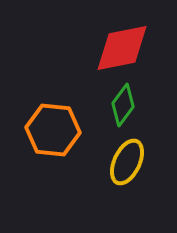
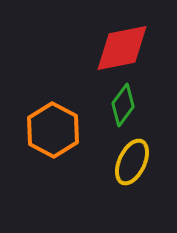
orange hexagon: rotated 22 degrees clockwise
yellow ellipse: moved 5 px right
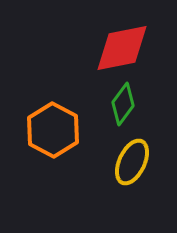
green diamond: moved 1 px up
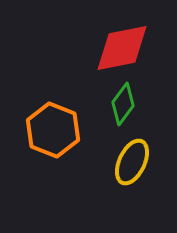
orange hexagon: rotated 6 degrees counterclockwise
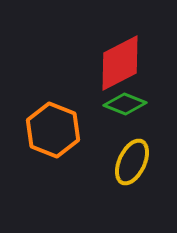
red diamond: moved 2 px left, 15 px down; rotated 16 degrees counterclockwise
green diamond: moved 2 px right; rotated 75 degrees clockwise
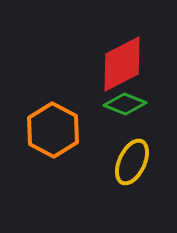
red diamond: moved 2 px right, 1 px down
orange hexagon: rotated 6 degrees clockwise
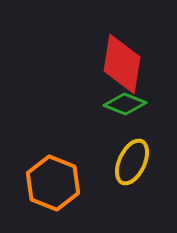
red diamond: rotated 54 degrees counterclockwise
orange hexagon: moved 53 px down; rotated 6 degrees counterclockwise
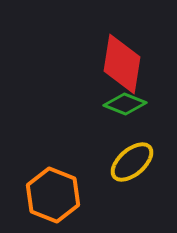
yellow ellipse: rotated 24 degrees clockwise
orange hexagon: moved 12 px down
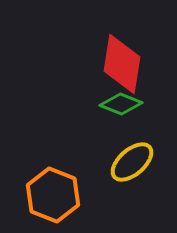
green diamond: moved 4 px left
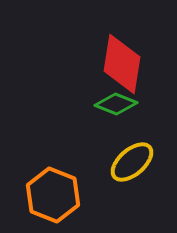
green diamond: moved 5 px left
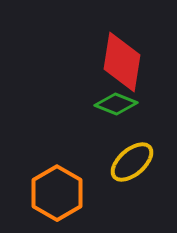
red diamond: moved 2 px up
orange hexagon: moved 4 px right, 2 px up; rotated 8 degrees clockwise
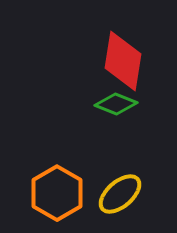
red diamond: moved 1 px right, 1 px up
yellow ellipse: moved 12 px left, 32 px down
